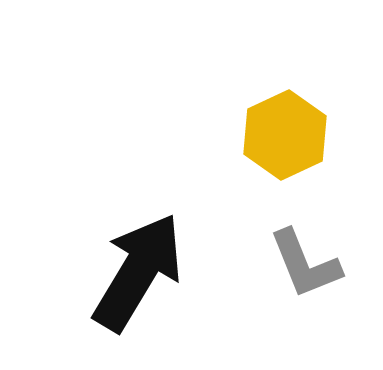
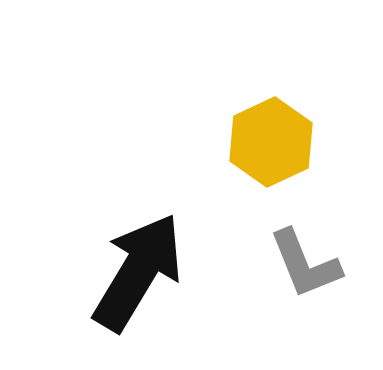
yellow hexagon: moved 14 px left, 7 px down
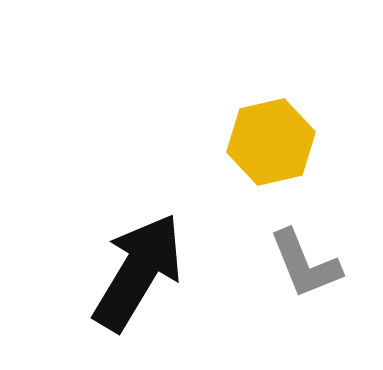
yellow hexagon: rotated 12 degrees clockwise
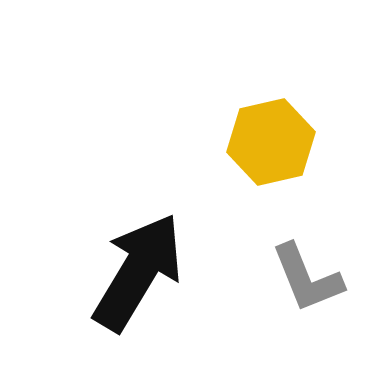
gray L-shape: moved 2 px right, 14 px down
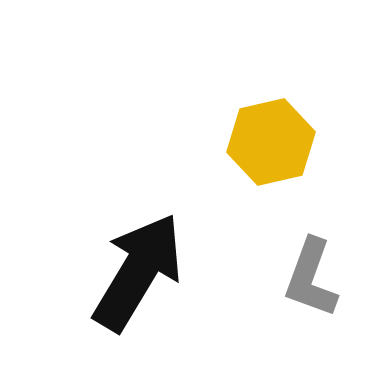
gray L-shape: moved 4 px right; rotated 42 degrees clockwise
